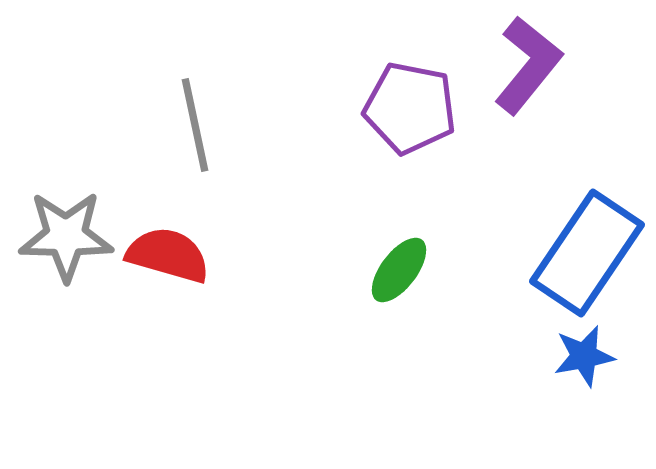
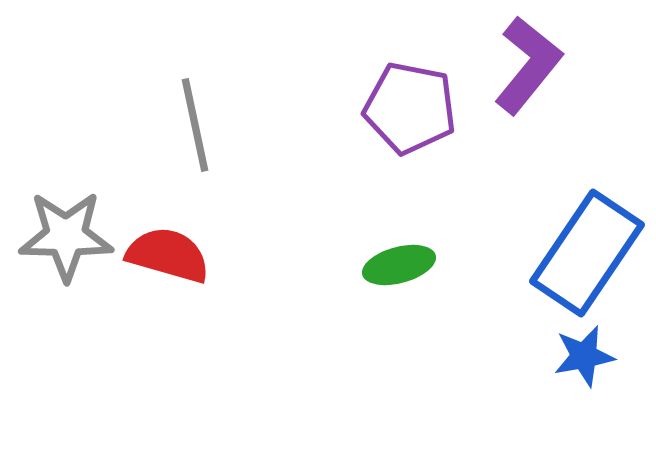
green ellipse: moved 5 px up; rotated 38 degrees clockwise
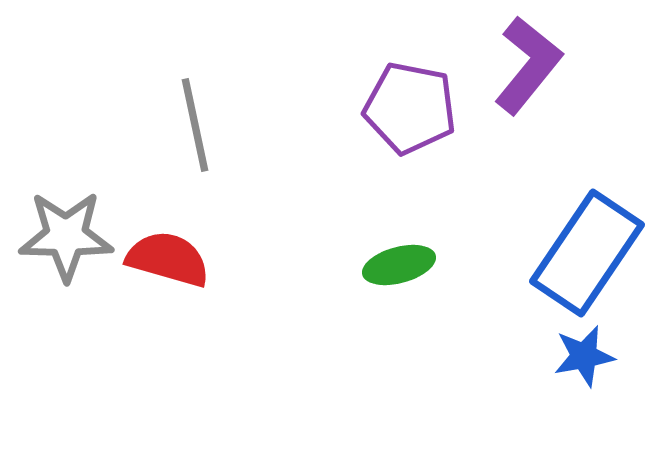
red semicircle: moved 4 px down
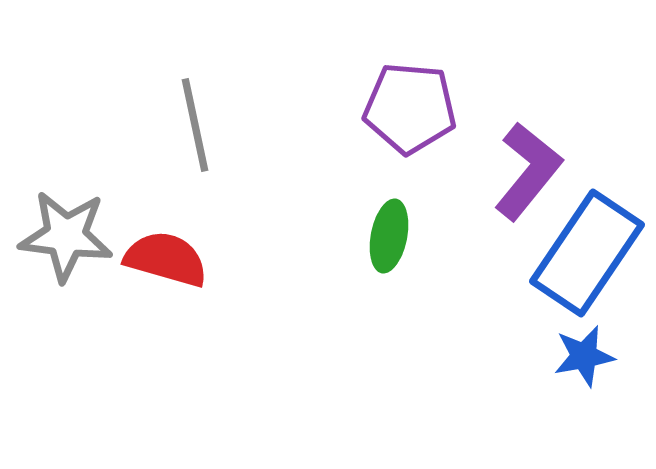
purple L-shape: moved 106 px down
purple pentagon: rotated 6 degrees counterclockwise
gray star: rotated 6 degrees clockwise
red semicircle: moved 2 px left
green ellipse: moved 10 px left, 29 px up; rotated 64 degrees counterclockwise
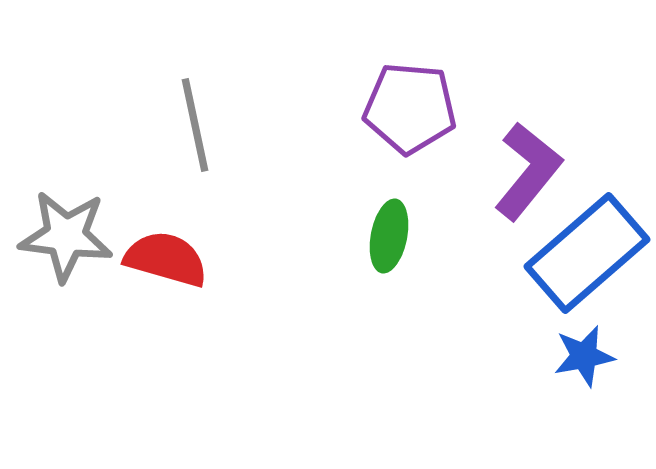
blue rectangle: rotated 15 degrees clockwise
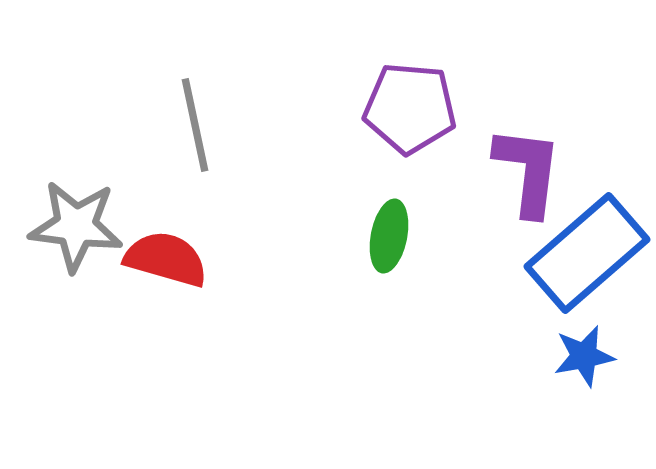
purple L-shape: rotated 32 degrees counterclockwise
gray star: moved 10 px right, 10 px up
